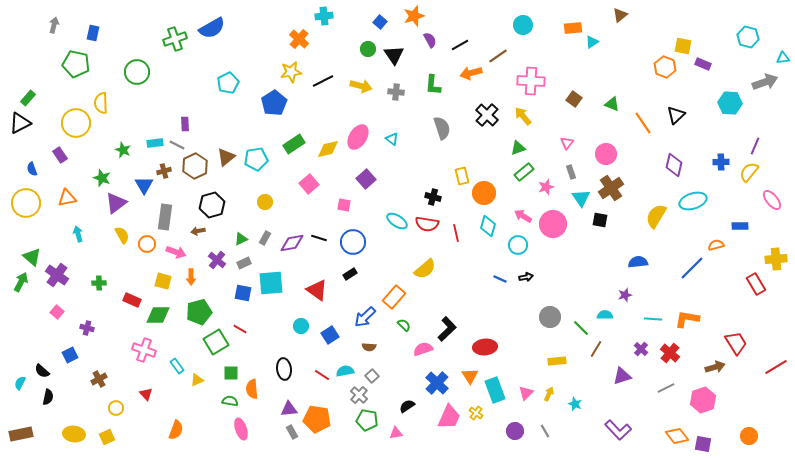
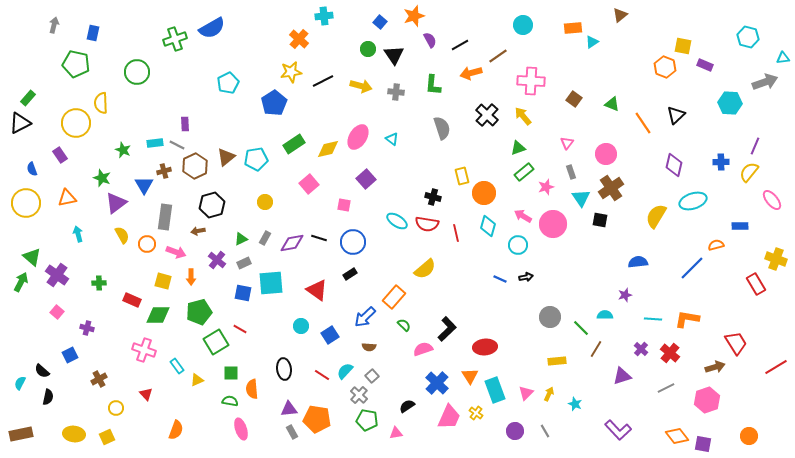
purple rectangle at (703, 64): moved 2 px right, 1 px down
yellow cross at (776, 259): rotated 25 degrees clockwise
cyan semicircle at (345, 371): rotated 36 degrees counterclockwise
pink hexagon at (703, 400): moved 4 px right
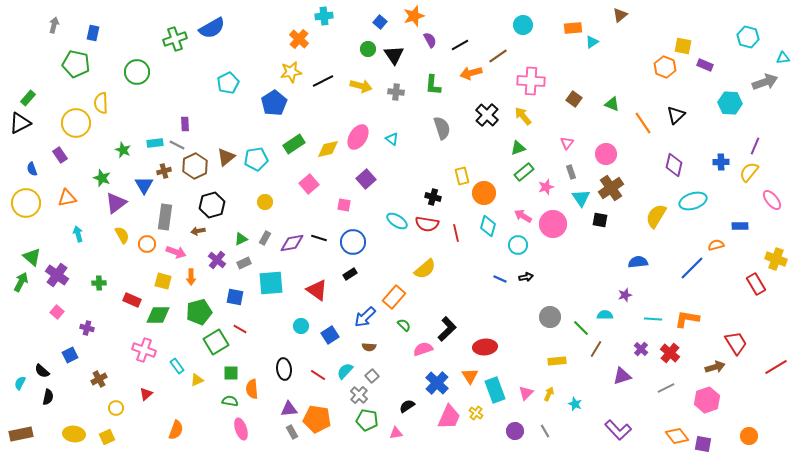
blue square at (243, 293): moved 8 px left, 4 px down
red line at (322, 375): moved 4 px left
red triangle at (146, 394): rotated 32 degrees clockwise
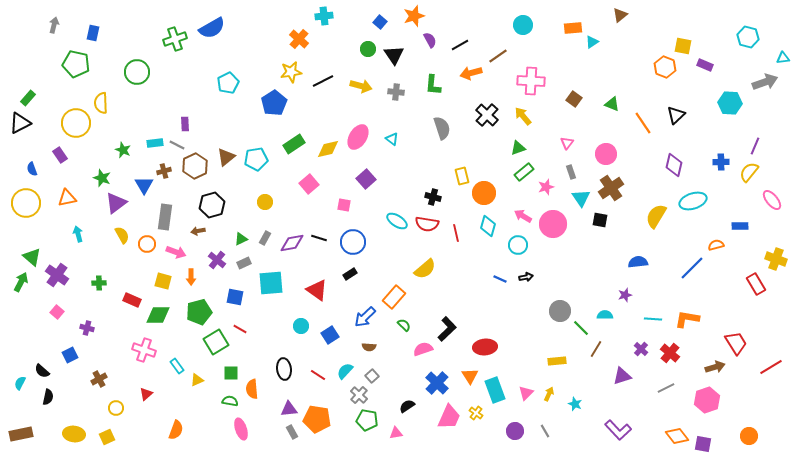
gray circle at (550, 317): moved 10 px right, 6 px up
red line at (776, 367): moved 5 px left
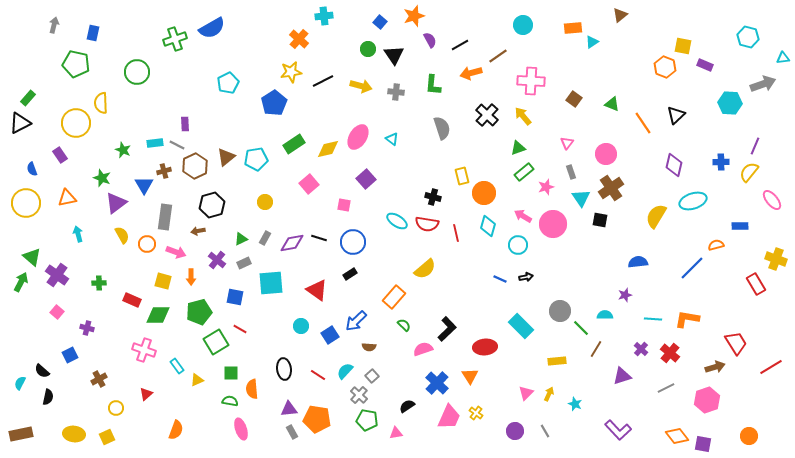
gray arrow at (765, 82): moved 2 px left, 2 px down
blue arrow at (365, 317): moved 9 px left, 4 px down
cyan rectangle at (495, 390): moved 26 px right, 64 px up; rotated 25 degrees counterclockwise
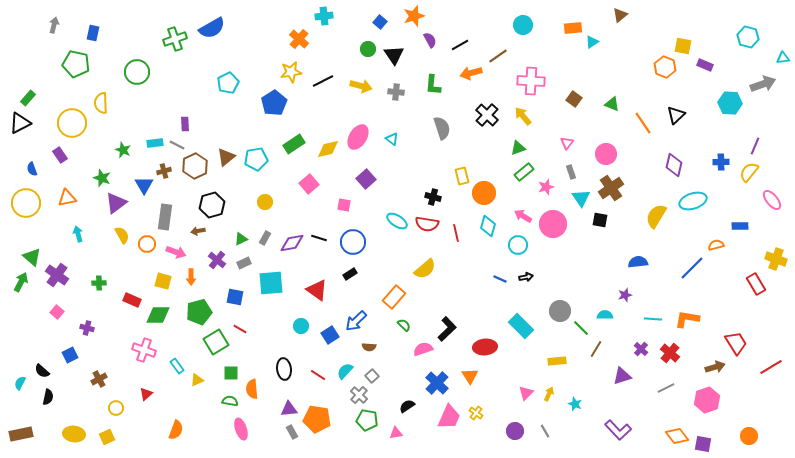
yellow circle at (76, 123): moved 4 px left
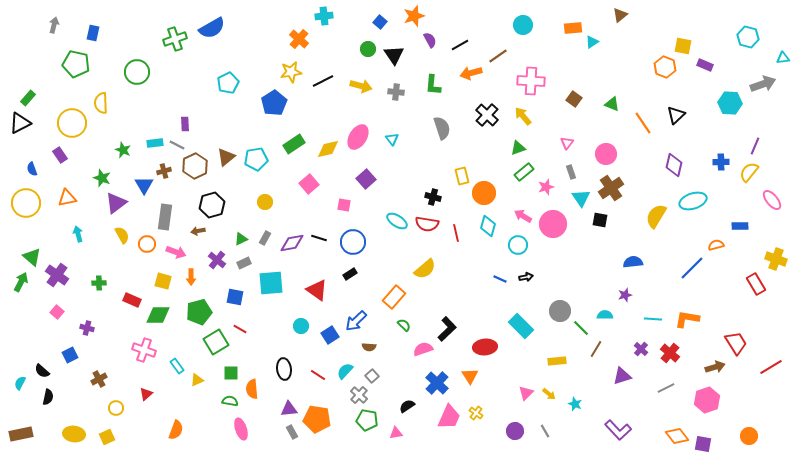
cyan triangle at (392, 139): rotated 16 degrees clockwise
blue semicircle at (638, 262): moved 5 px left
yellow arrow at (549, 394): rotated 104 degrees clockwise
